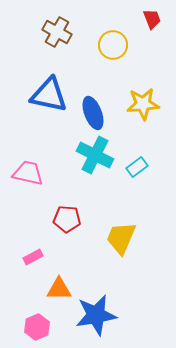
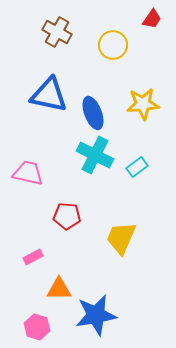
red trapezoid: rotated 55 degrees clockwise
red pentagon: moved 3 px up
pink hexagon: rotated 20 degrees counterclockwise
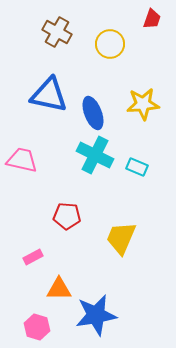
red trapezoid: rotated 15 degrees counterclockwise
yellow circle: moved 3 px left, 1 px up
cyan rectangle: rotated 60 degrees clockwise
pink trapezoid: moved 6 px left, 13 px up
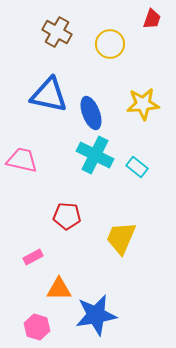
blue ellipse: moved 2 px left
cyan rectangle: rotated 15 degrees clockwise
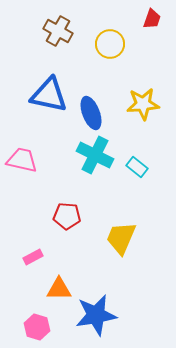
brown cross: moved 1 px right, 1 px up
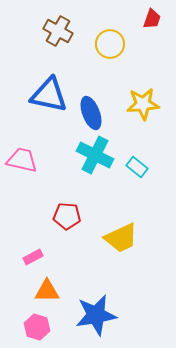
yellow trapezoid: rotated 138 degrees counterclockwise
orange triangle: moved 12 px left, 2 px down
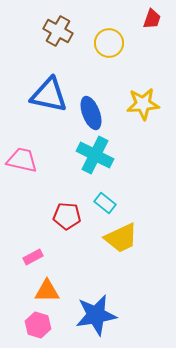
yellow circle: moved 1 px left, 1 px up
cyan rectangle: moved 32 px left, 36 px down
pink hexagon: moved 1 px right, 2 px up
